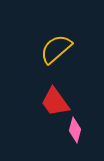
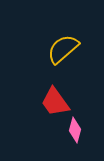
yellow semicircle: moved 7 px right
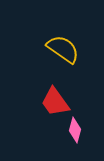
yellow semicircle: rotated 76 degrees clockwise
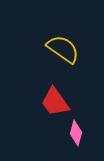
pink diamond: moved 1 px right, 3 px down
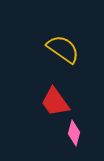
pink diamond: moved 2 px left
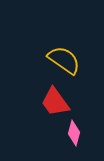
yellow semicircle: moved 1 px right, 11 px down
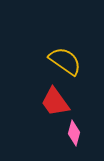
yellow semicircle: moved 1 px right, 1 px down
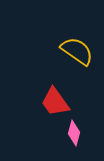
yellow semicircle: moved 12 px right, 10 px up
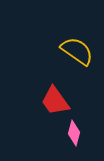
red trapezoid: moved 1 px up
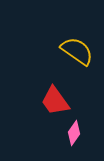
pink diamond: rotated 20 degrees clockwise
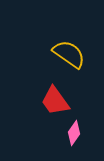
yellow semicircle: moved 8 px left, 3 px down
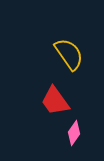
yellow semicircle: rotated 20 degrees clockwise
